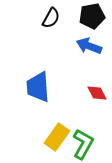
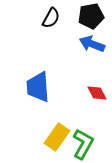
black pentagon: moved 1 px left
blue arrow: moved 3 px right, 2 px up
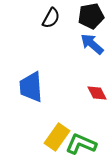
blue arrow: rotated 20 degrees clockwise
blue trapezoid: moved 7 px left
green L-shape: moved 2 px left; rotated 96 degrees counterclockwise
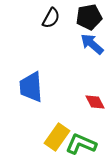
black pentagon: moved 2 px left, 1 px down
red diamond: moved 2 px left, 9 px down
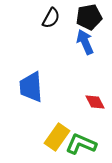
blue arrow: moved 7 px left, 2 px up; rotated 25 degrees clockwise
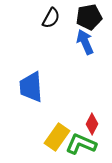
red diamond: moved 3 px left, 22 px down; rotated 55 degrees clockwise
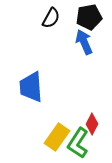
blue arrow: moved 1 px left
green L-shape: moved 3 px left, 1 px up; rotated 80 degrees counterclockwise
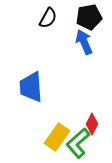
black semicircle: moved 3 px left
green L-shape: rotated 16 degrees clockwise
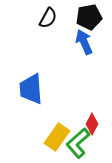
blue trapezoid: moved 2 px down
